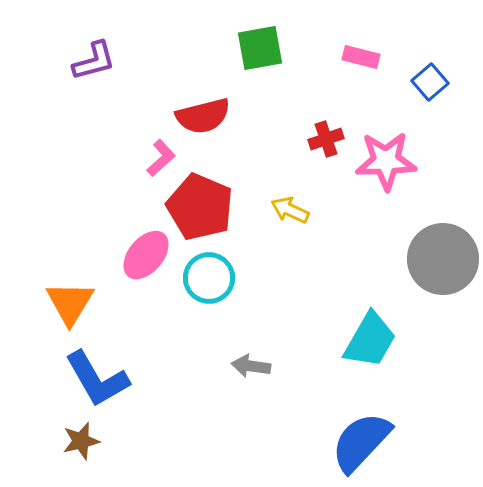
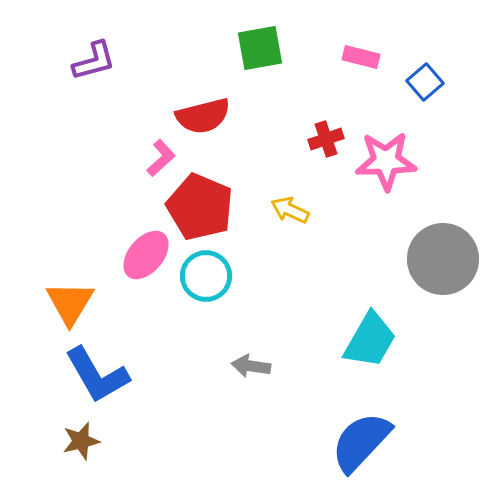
blue square: moved 5 px left
cyan circle: moved 3 px left, 2 px up
blue L-shape: moved 4 px up
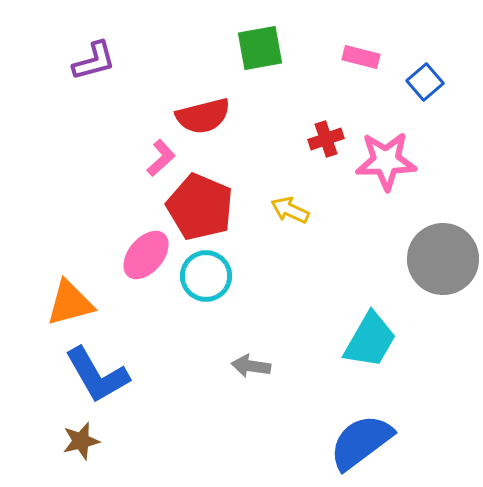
orange triangle: rotated 44 degrees clockwise
blue semicircle: rotated 10 degrees clockwise
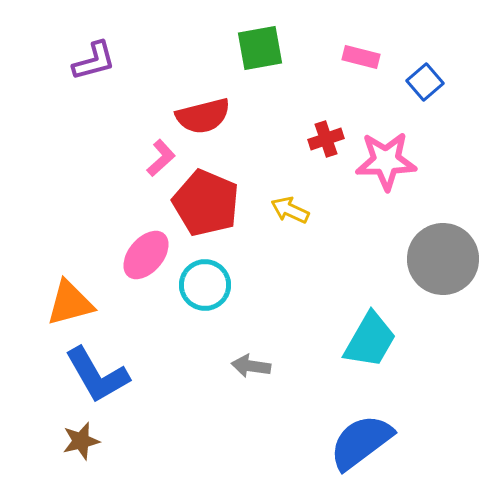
red pentagon: moved 6 px right, 4 px up
cyan circle: moved 1 px left, 9 px down
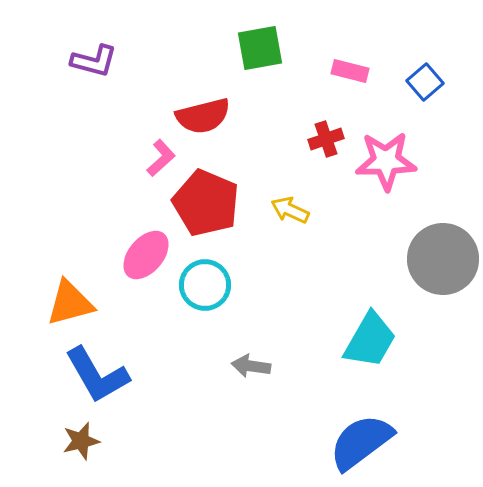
pink rectangle: moved 11 px left, 14 px down
purple L-shape: rotated 30 degrees clockwise
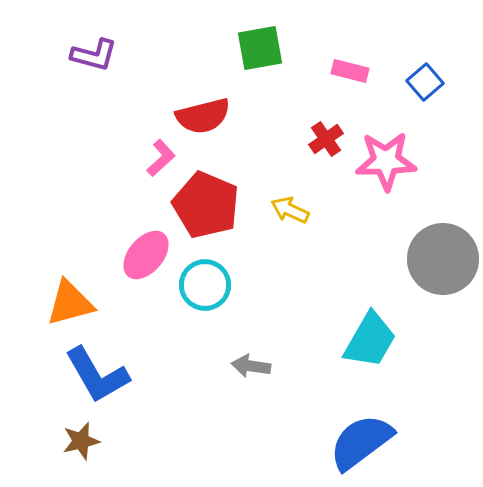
purple L-shape: moved 6 px up
red cross: rotated 16 degrees counterclockwise
red pentagon: moved 2 px down
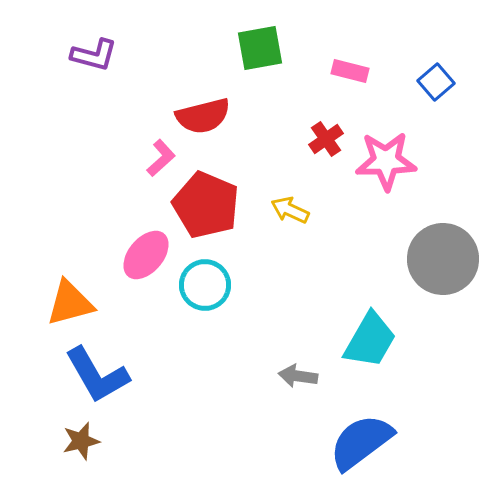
blue square: moved 11 px right
gray arrow: moved 47 px right, 10 px down
